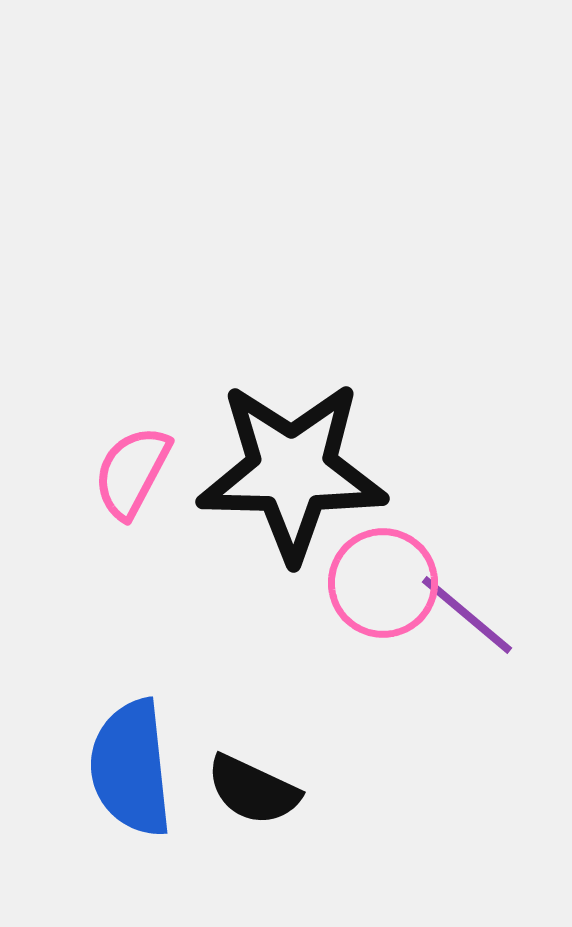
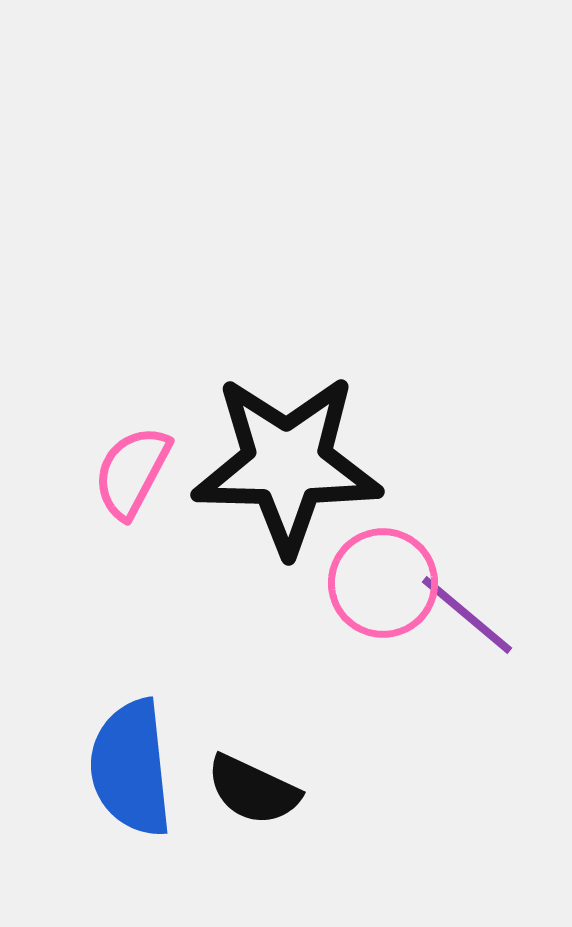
black star: moved 5 px left, 7 px up
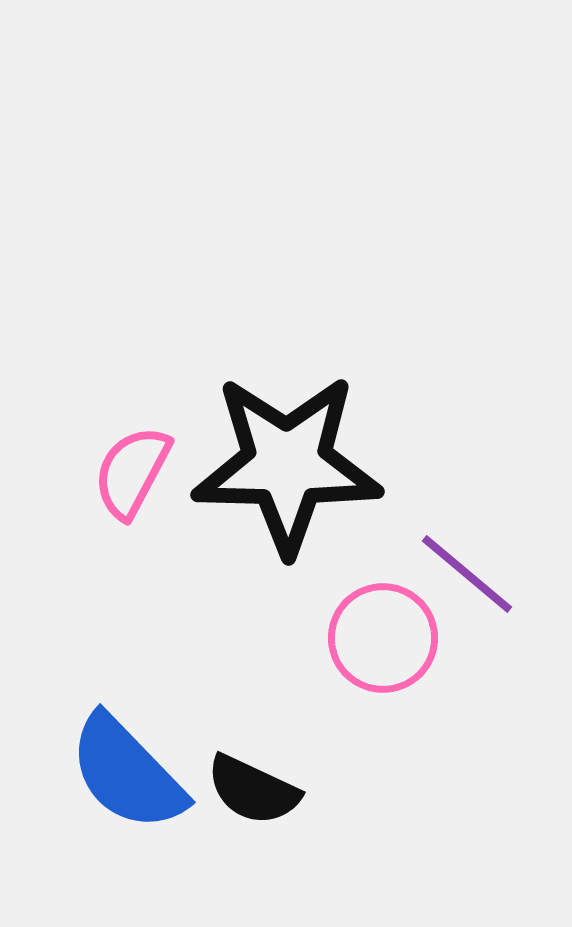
pink circle: moved 55 px down
purple line: moved 41 px up
blue semicircle: moved 4 px left, 5 px down; rotated 38 degrees counterclockwise
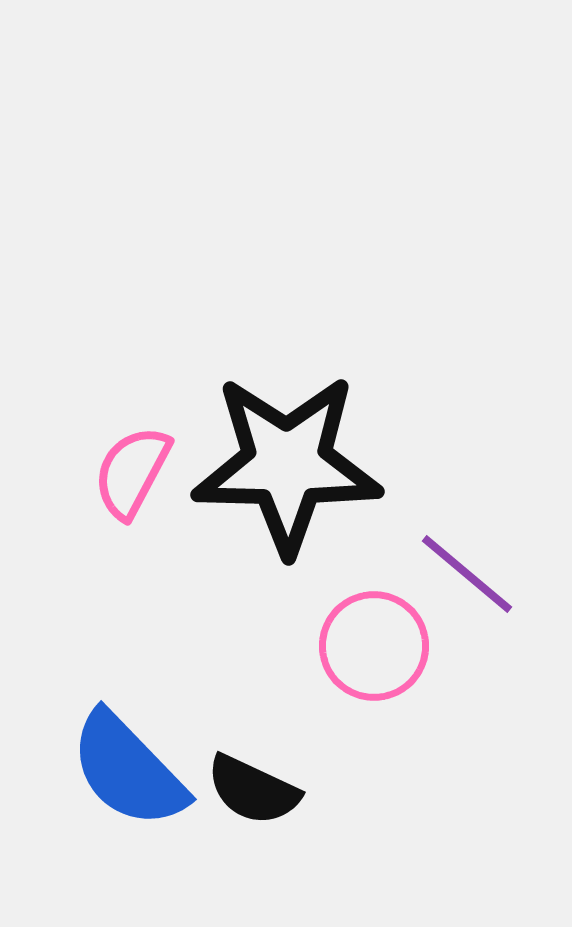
pink circle: moved 9 px left, 8 px down
blue semicircle: moved 1 px right, 3 px up
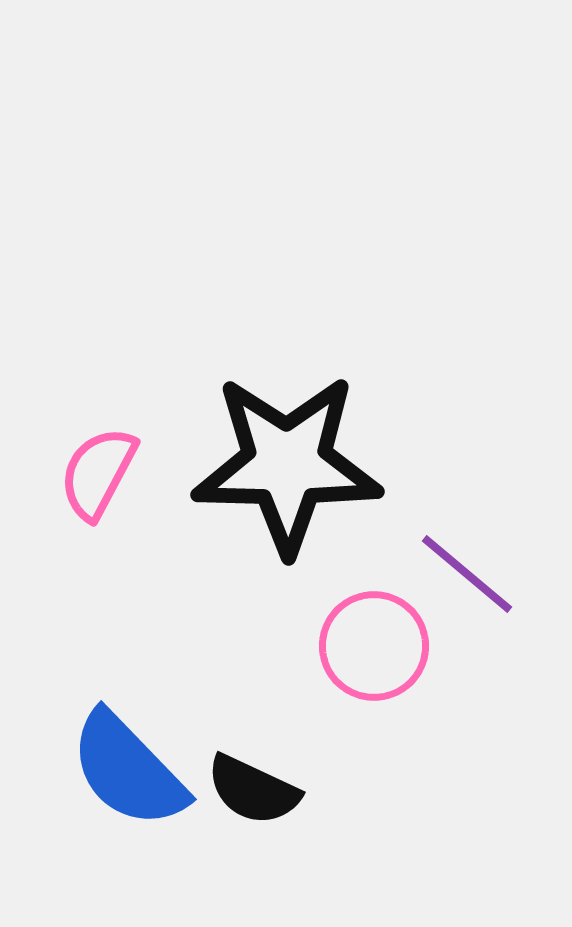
pink semicircle: moved 34 px left, 1 px down
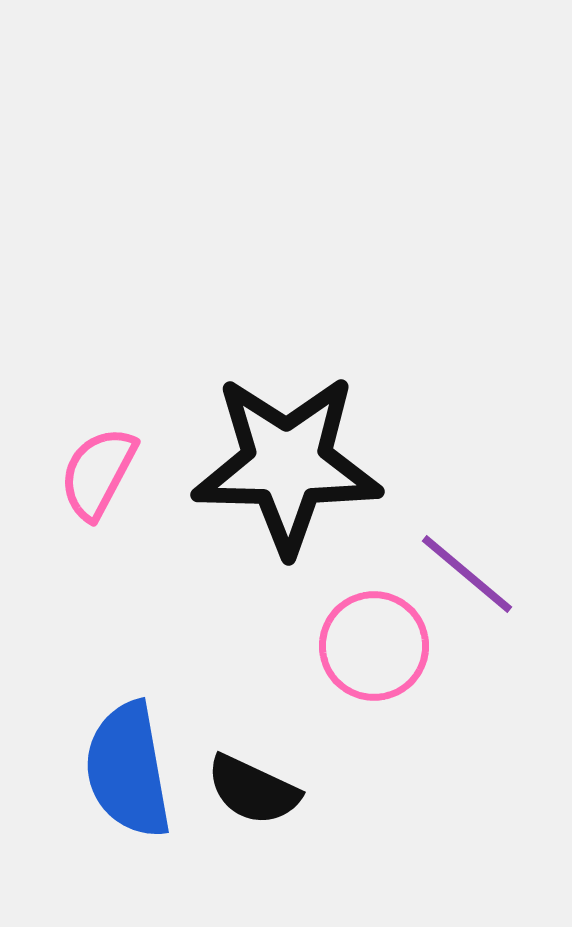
blue semicircle: rotated 34 degrees clockwise
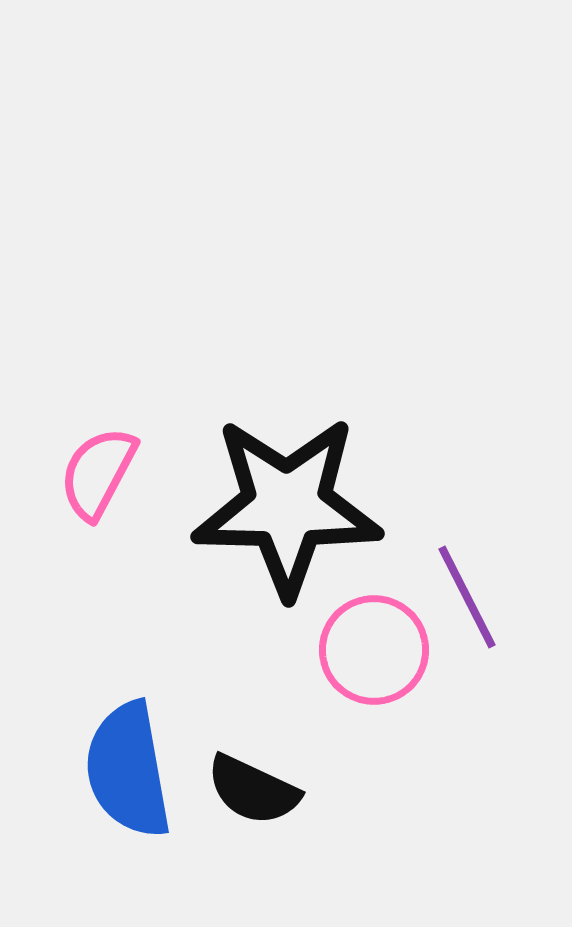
black star: moved 42 px down
purple line: moved 23 px down; rotated 23 degrees clockwise
pink circle: moved 4 px down
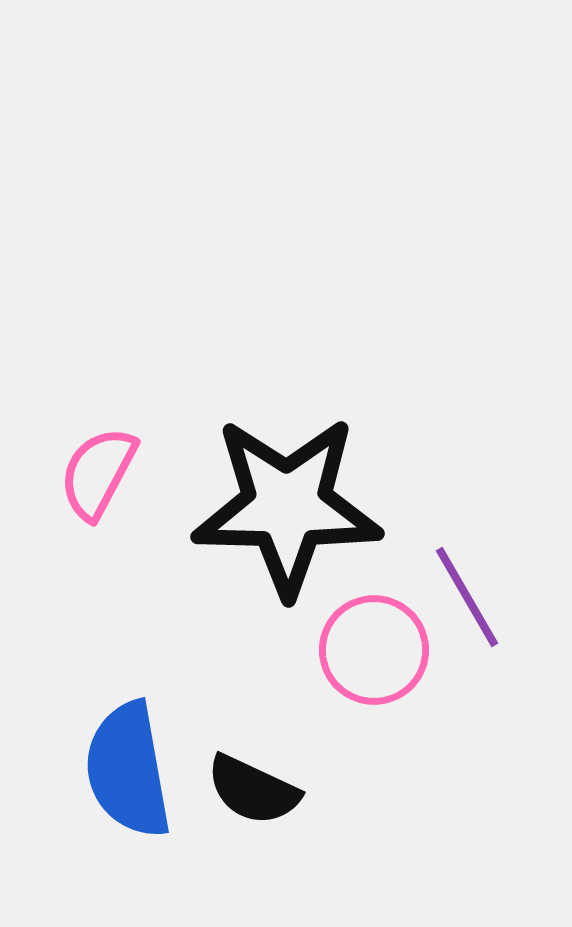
purple line: rotated 3 degrees counterclockwise
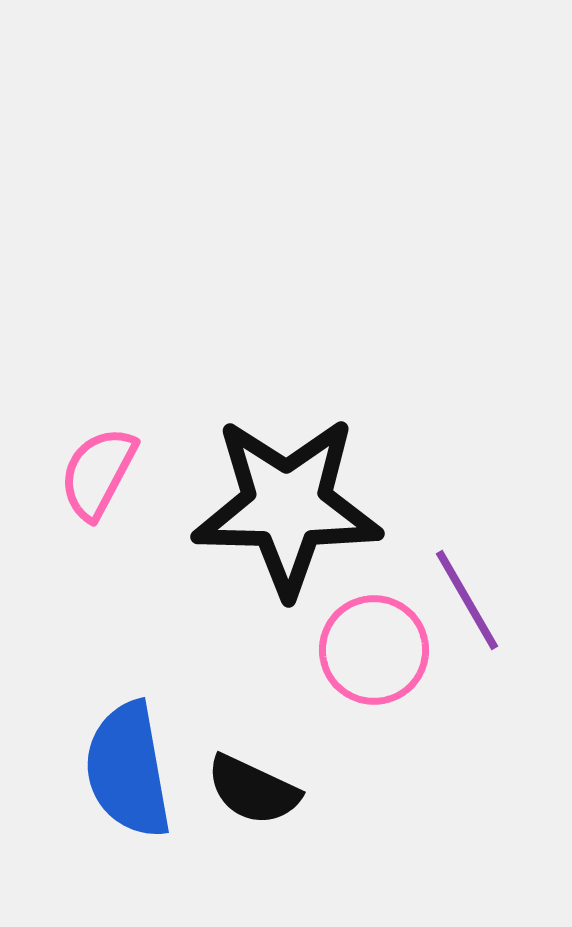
purple line: moved 3 px down
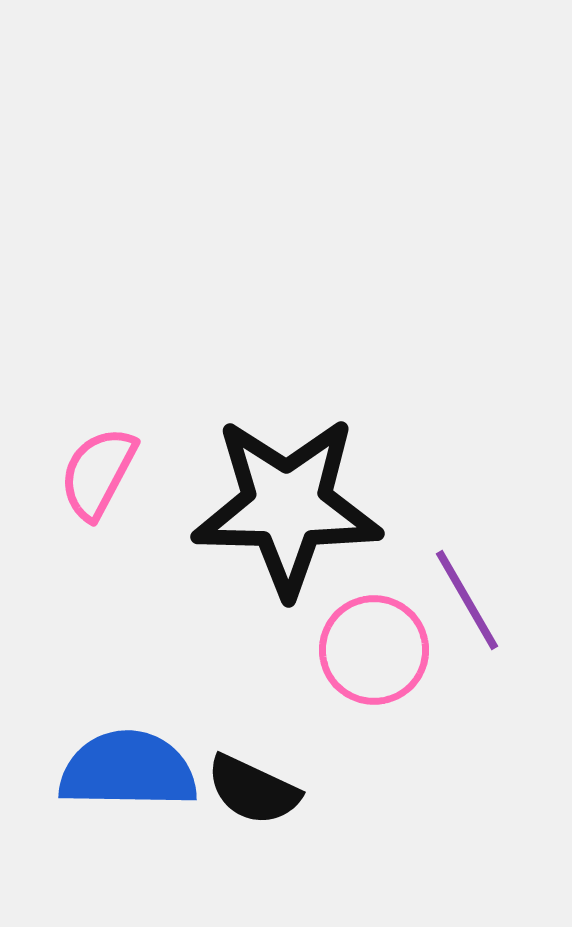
blue semicircle: rotated 101 degrees clockwise
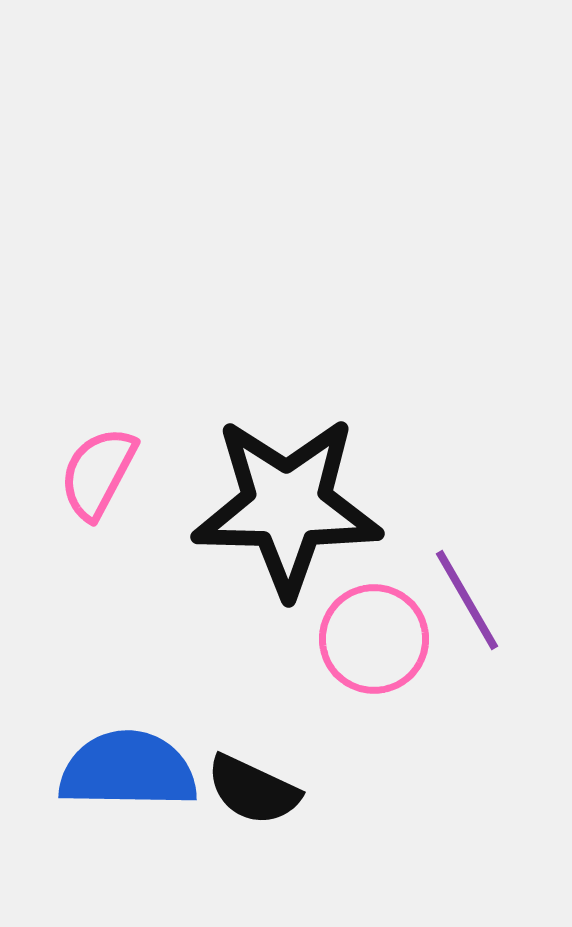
pink circle: moved 11 px up
